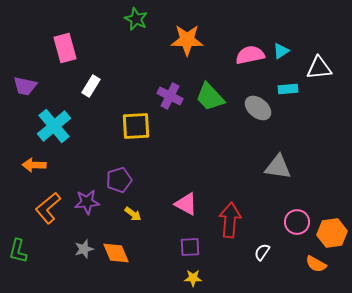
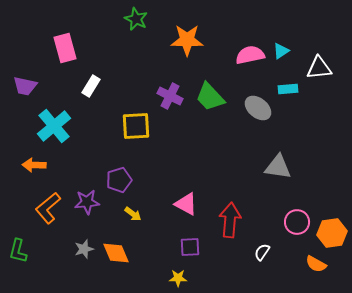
yellow star: moved 15 px left
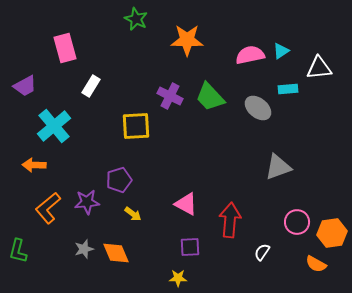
purple trapezoid: rotated 40 degrees counterclockwise
gray triangle: rotated 28 degrees counterclockwise
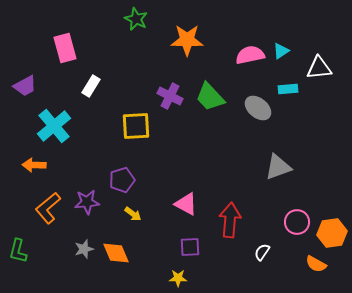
purple pentagon: moved 3 px right
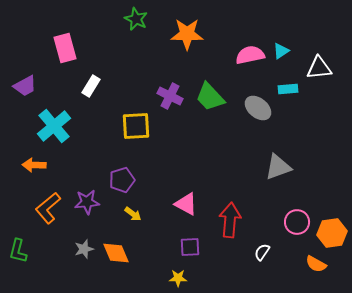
orange star: moved 6 px up
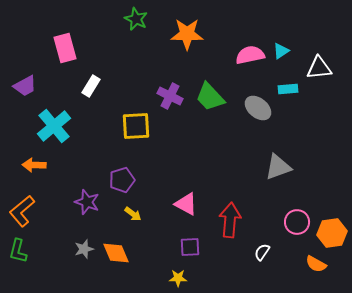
purple star: rotated 25 degrees clockwise
orange L-shape: moved 26 px left, 3 px down
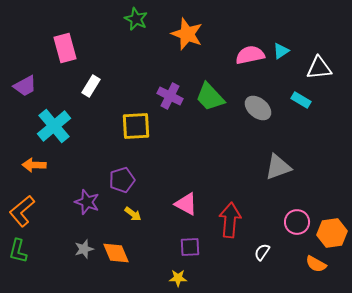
orange star: rotated 20 degrees clockwise
cyan rectangle: moved 13 px right, 11 px down; rotated 36 degrees clockwise
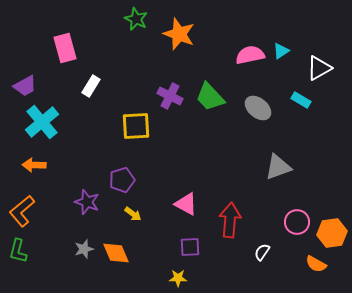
orange star: moved 8 px left
white triangle: rotated 24 degrees counterclockwise
cyan cross: moved 12 px left, 4 px up
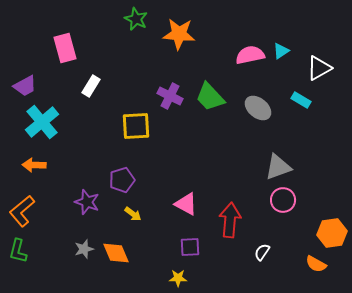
orange star: rotated 16 degrees counterclockwise
pink circle: moved 14 px left, 22 px up
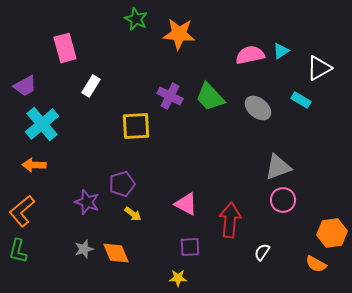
cyan cross: moved 2 px down
purple pentagon: moved 4 px down
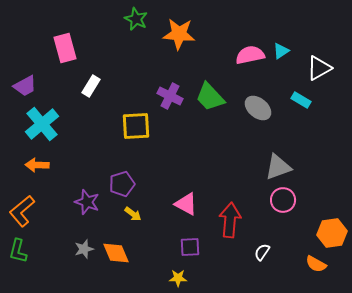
orange arrow: moved 3 px right
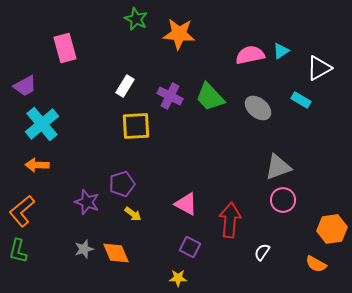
white rectangle: moved 34 px right
orange hexagon: moved 4 px up
purple square: rotated 30 degrees clockwise
